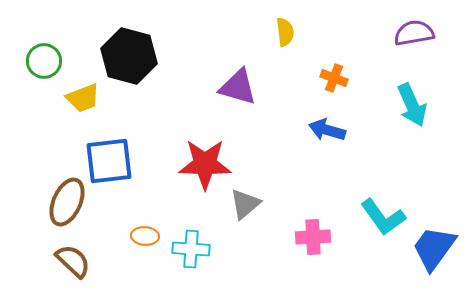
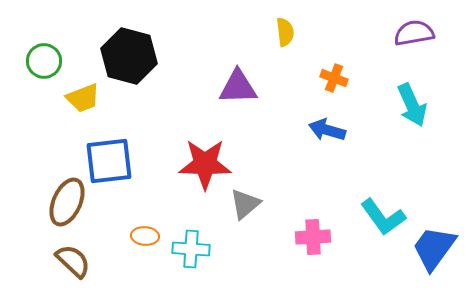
purple triangle: rotated 18 degrees counterclockwise
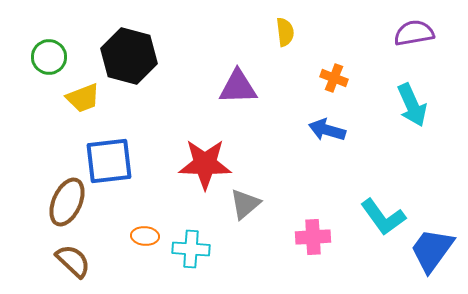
green circle: moved 5 px right, 4 px up
blue trapezoid: moved 2 px left, 2 px down
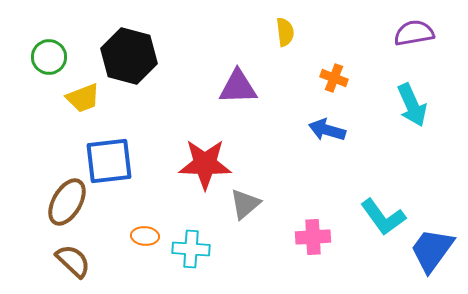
brown ellipse: rotated 6 degrees clockwise
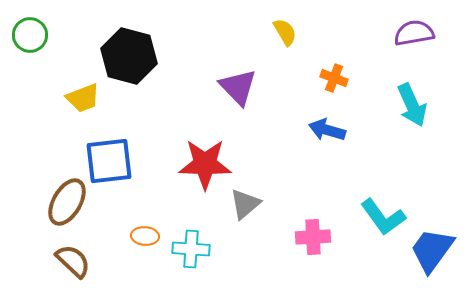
yellow semicircle: rotated 24 degrees counterclockwise
green circle: moved 19 px left, 22 px up
purple triangle: rotated 48 degrees clockwise
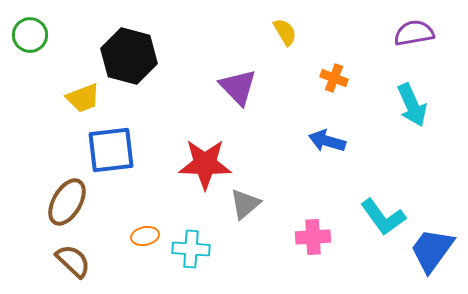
blue arrow: moved 11 px down
blue square: moved 2 px right, 11 px up
orange ellipse: rotated 16 degrees counterclockwise
